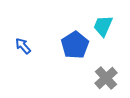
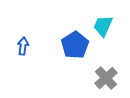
blue arrow: rotated 48 degrees clockwise
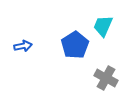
blue arrow: rotated 72 degrees clockwise
gray cross: rotated 20 degrees counterclockwise
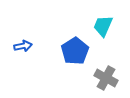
blue pentagon: moved 6 px down
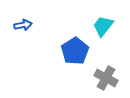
cyan trapezoid: rotated 15 degrees clockwise
blue arrow: moved 21 px up
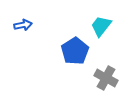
cyan trapezoid: moved 2 px left
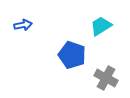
cyan trapezoid: rotated 20 degrees clockwise
blue pentagon: moved 3 px left, 4 px down; rotated 20 degrees counterclockwise
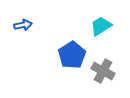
blue pentagon: rotated 20 degrees clockwise
gray cross: moved 3 px left, 7 px up
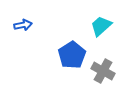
cyan trapezoid: rotated 10 degrees counterclockwise
